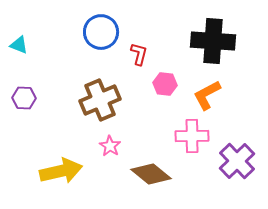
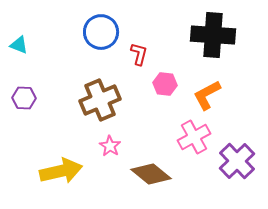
black cross: moved 6 px up
pink cross: moved 2 px right, 1 px down; rotated 28 degrees counterclockwise
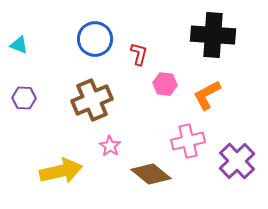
blue circle: moved 6 px left, 7 px down
brown cross: moved 8 px left
pink cross: moved 6 px left, 4 px down; rotated 16 degrees clockwise
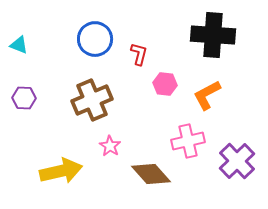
brown diamond: rotated 9 degrees clockwise
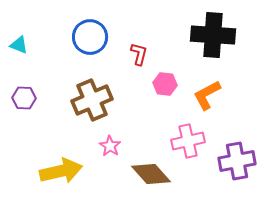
blue circle: moved 5 px left, 2 px up
purple cross: rotated 33 degrees clockwise
